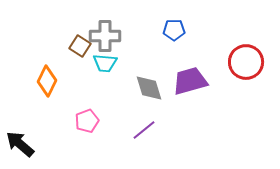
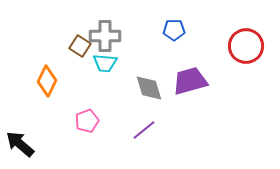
red circle: moved 16 px up
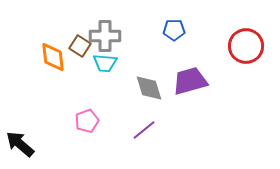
orange diamond: moved 6 px right, 24 px up; rotated 32 degrees counterclockwise
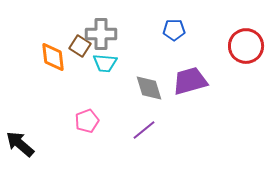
gray cross: moved 4 px left, 2 px up
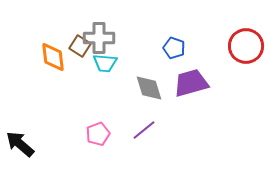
blue pentagon: moved 18 px down; rotated 20 degrees clockwise
gray cross: moved 2 px left, 4 px down
purple trapezoid: moved 1 px right, 2 px down
pink pentagon: moved 11 px right, 13 px down
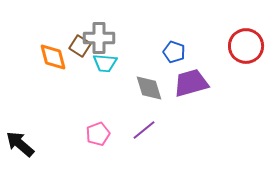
blue pentagon: moved 4 px down
orange diamond: rotated 8 degrees counterclockwise
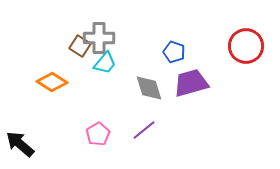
orange diamond: moved 1 px left, 25 px down; rotated 44 degrees counterclockwise
cyan trapezoid: rotated 55 degrees counterclockwise
pink pentagon: rotated 10 degrees counterclockwise
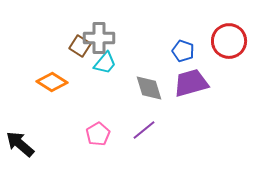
red circle: moved 17 px left, 5 px up
blue pentagon: moved 9 px right, 1 px up
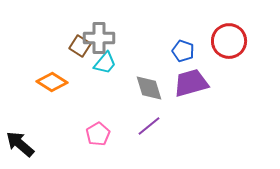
purple line: moved 5 px right, 4 px up
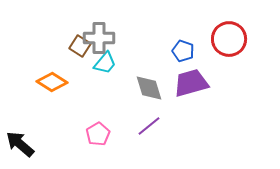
red circle: moved 2 px up
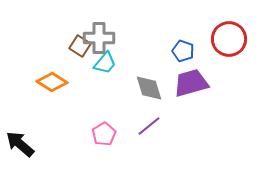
pink pentagon: moved 6 px right
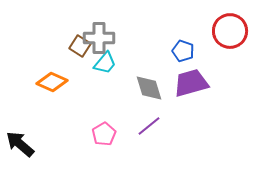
red circle: moved 1 px right, 8 px up
orange diamond: rotated 8 degrees counterclockwise
